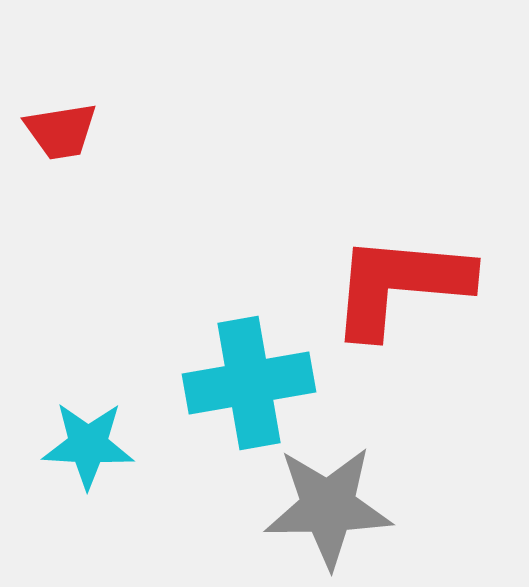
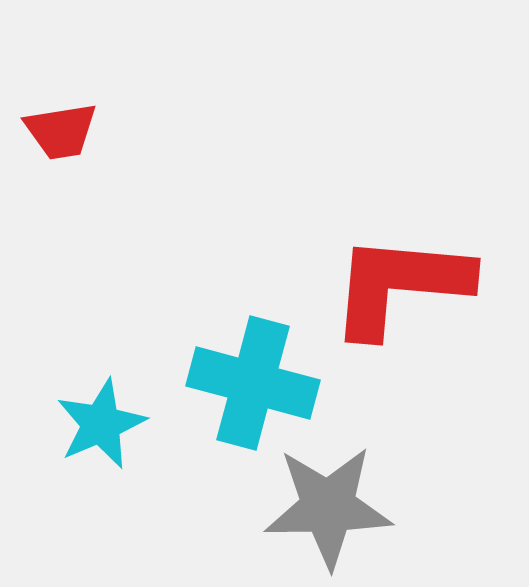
cyan cross: moved 4 px right; rotated 25 degrees clockwise
cyan star: moved 13 px right, 21 px up; rotated 26 degrees counterclockwise
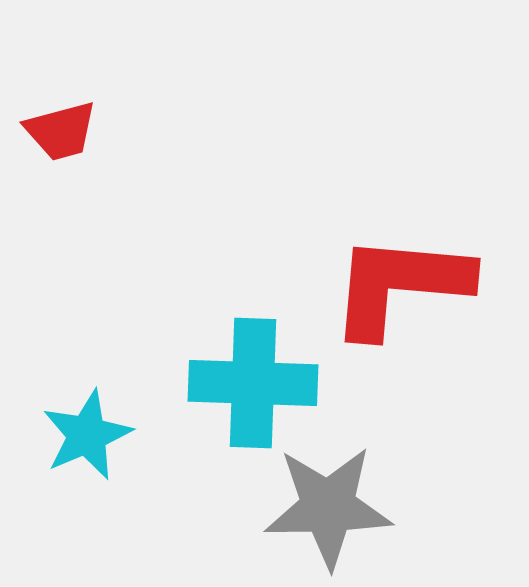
red trapezoid: rotated 6 degrees counterclockwise
cyan cross: rotated 13 degrees counterclockwise
cyan star: moved 14 px left, 11 px down
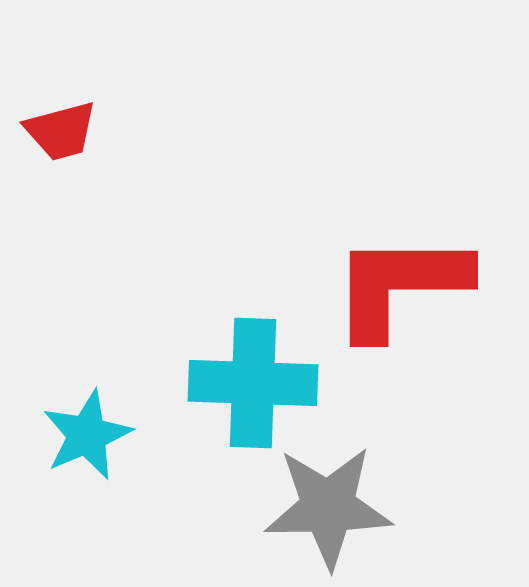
red L-shape: rotated 5 degrees counterclockwise
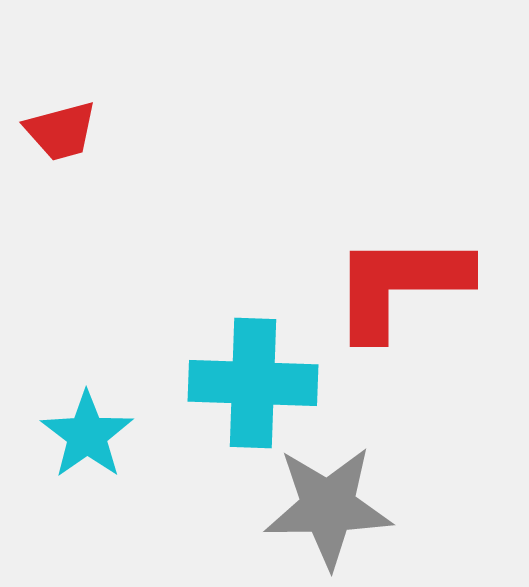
cyan star: rotated 12 degrees counterclockwise
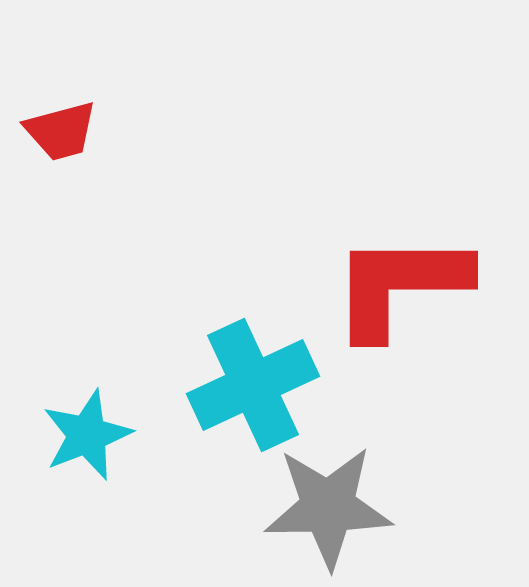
cyan cross: moved 2 px down; rotated 27 degrees counterclockwise
cyan star: rotated 14 degrees clockwise
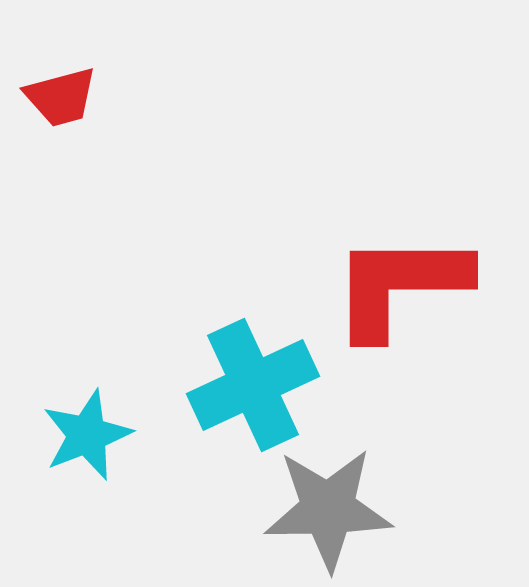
red trapezoid: moved 34 px up
gray star: moved 2 px down
